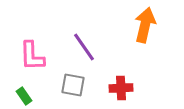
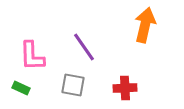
red cross: moved 4 px right
green rectangle: moved 3 px left, 8 px up; rotated 30 degrees counterclockwise
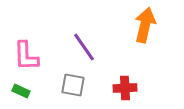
pink L-shape: moved 6 px left
green rectangle: moved 3 px down
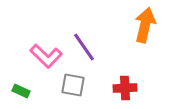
pink L-shape: moved 20 px right; rotated 44 degrees counterclockwise
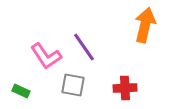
pink L-shape: rotated 12 degrees clockwise
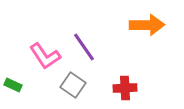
orange arrow: moved 2 px right; rotated 76 degrees clockwise
pink L-shape: moved 1 px left
gray square: rotated 25 degrees clockwise
green rectangle: moved 8 px left, 6 px up
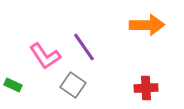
red cross: moved 21 px right
